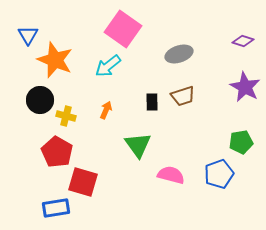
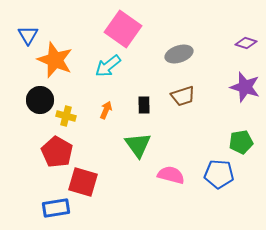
purple diamond: moved 3 px right, 2 px down
purple star: rotated 12 degrees counterclockwise
black rectangle: moved 8 px left, 3 px down
blue pentagon: rotated 24 degrees clockwise
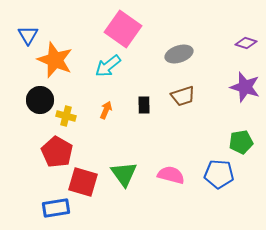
green triangle: moved 14 px left, 29 px down
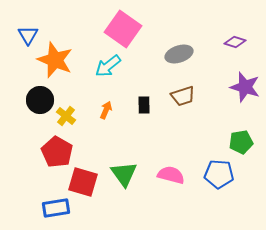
purple diamond: moved 11 px left, 1 px up
yellow cross: rotated 24 degrees clockwise
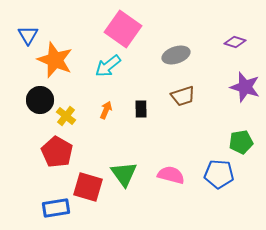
gray ellipse: moved 3 px left, 1 px down
black rectangle: moved 3 px left, 4 px down
red square: moved 5 px right, 5 px down
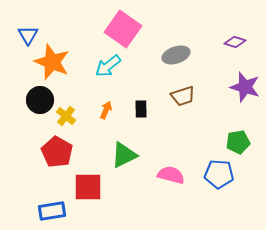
orange star: moved 3 px left, 2 px down
green pentagon: moved 3 px left
green triangle: moved 19 px up; rotated 40 degrees clockwise
red square: rotated 16 degrees counterclockwise
blue rectangle: moved 4 px left, 3 px down
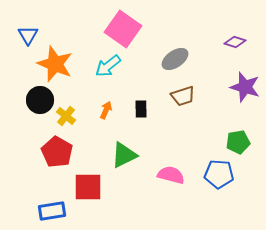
gray ellipse: moved 1 px left, 4 px down; rotated 16 degrees counterclockwise
orange star: moved 3 px right, 2 px down
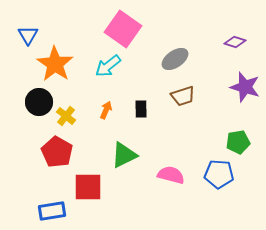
orange star: rotated 12 degrees clockwise
black circle: moved 1 px left, 2 px down
